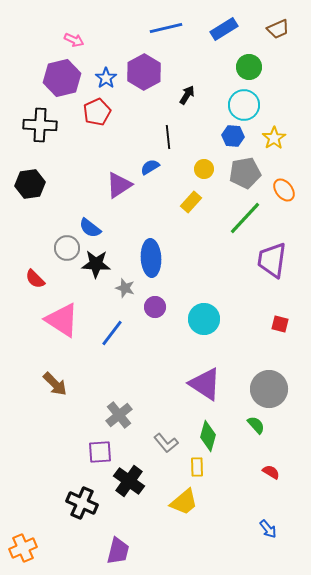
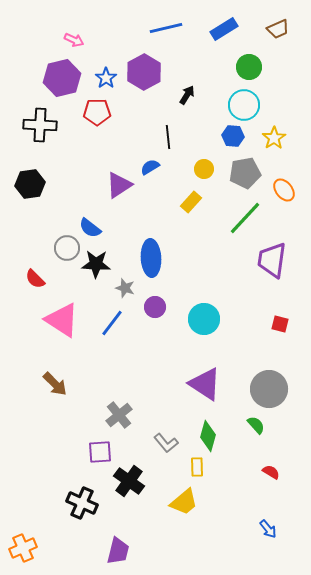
red pentagon at (97, 112): rotated 24 degrees clockwise
blue line at (112, 333): moved 10 px up
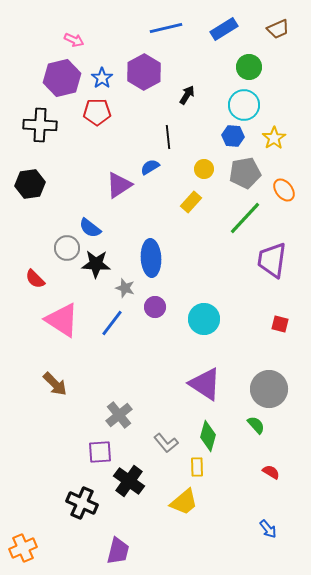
blue star at (106, 78): moved 4 px left
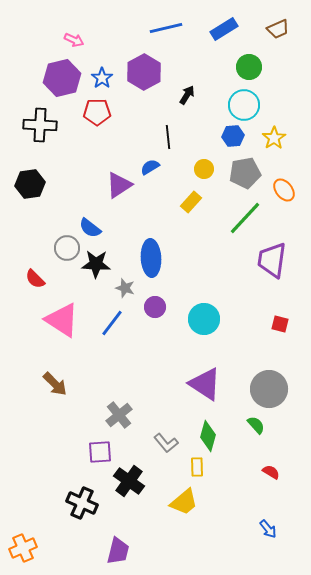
blue hexagon at (233, 136): rotated 10 degrees counterclockwise
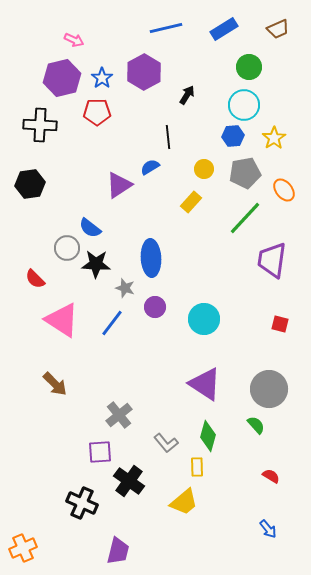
red semicircle at (271, 472): moved 4 px down
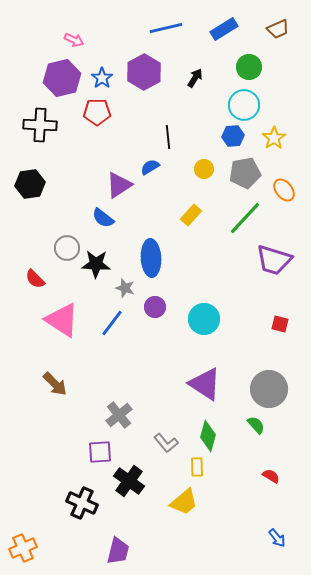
black arrow at (187, 95): moved 8 px right, 17 px up
yellow rectangle at (191, 202): moved 13 px down
blue semicircle at (90, 228): moved 13 px right, 10 px up
purple trapezoid at (272, 260): moved 2 px right; rotated 81 degrees counterclockwise
blue arrow at (268, 529): moved 9 px right, 9 px down
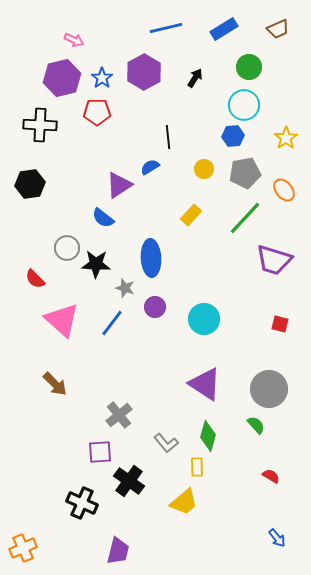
yellow star at (274, 138): moved 12 px right
pink triangle at (62, 320): rotated 9 degrees clockwise
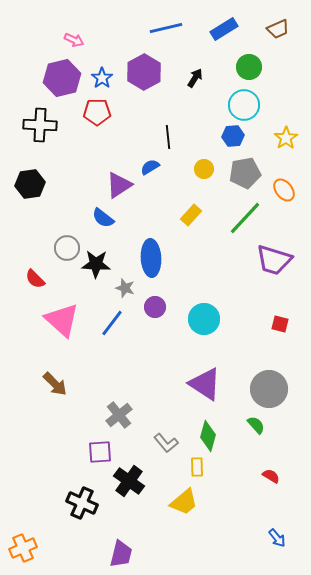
purple trapezoid at (118, 551): moved 3 px right, 3 px down
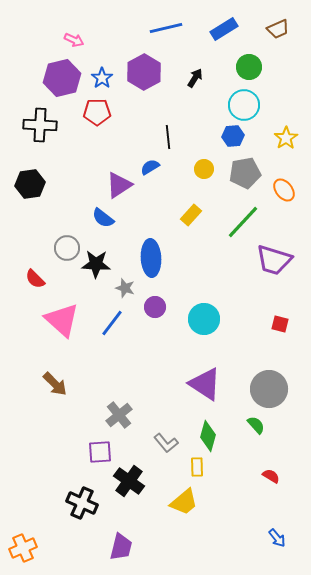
green line at (245, 218): moved 2 px left, 4 px down
purple trapezoid at (121, 554): moved 7 px up
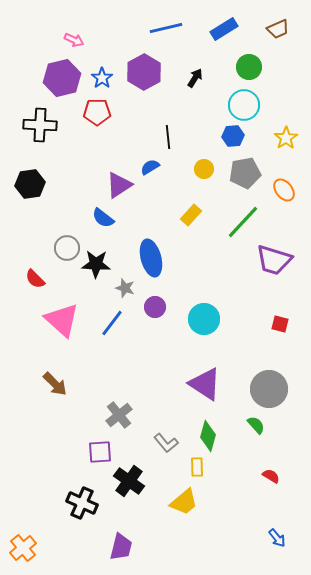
blue ellipse at (151, 258): rotated 12 degrees counterclockwise
orange cross at (23, 548): rotated 16 degrees counterclockwise
